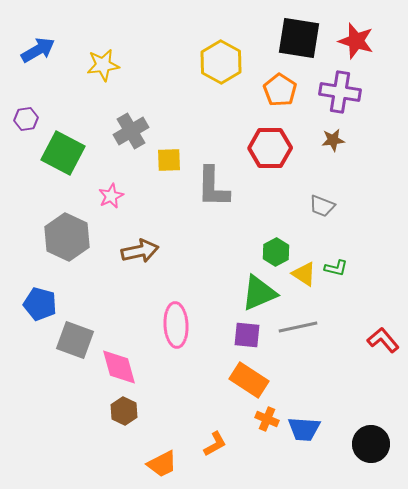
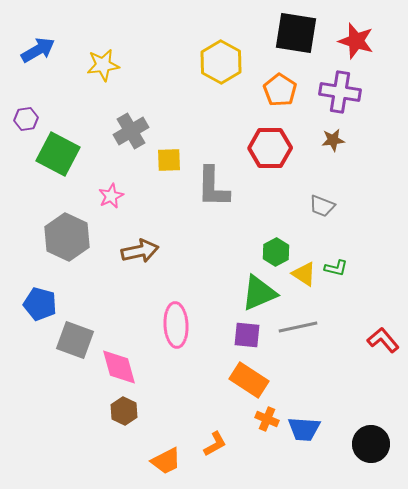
black square: moved 3 px left, 5 px up
green square: moved 5 px left, 1 px down
orange trapezoid: moved 4 px right, 3 px up
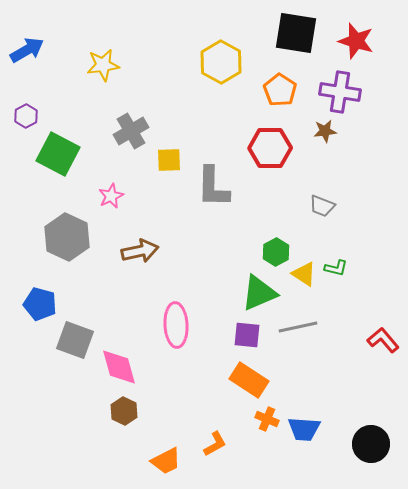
blue arrow: moved 11 px left
purple hexagon: moved 3 px up; rotated 20 degrees counterclockwise
brown star: moved 8 px left, 9 px up
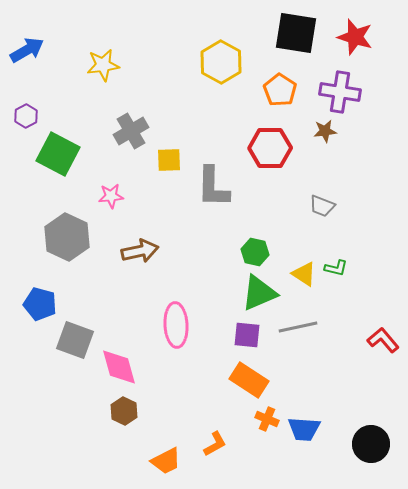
red star: moved 1 px left, 4 px up
pink star: rotated 20 degrees clockwise
green hexagon: moved 21 px left; rotated 20 degrees counterclockwise
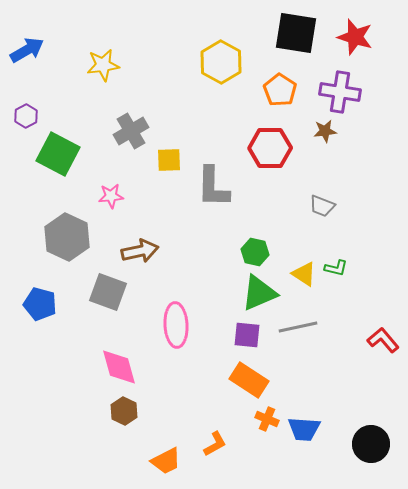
gray square: moved 33 px right, 48 px up
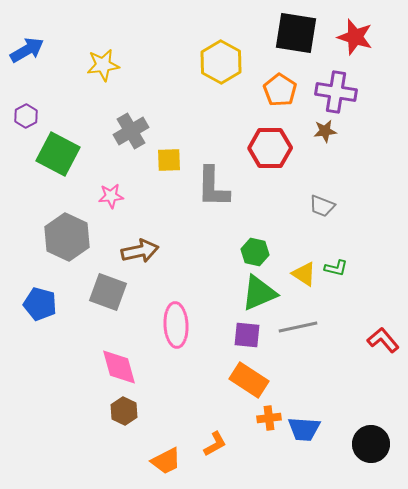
purple cross: moved 4 px left
orange cross: moved 2 px right, 1 px up; rotated 30 degrees counterclockwise
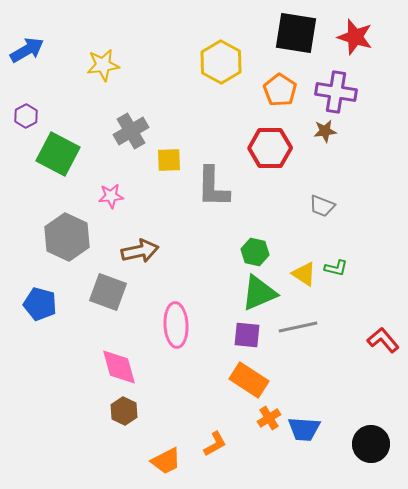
orange cross: rotated 25 degrees counterclockwise
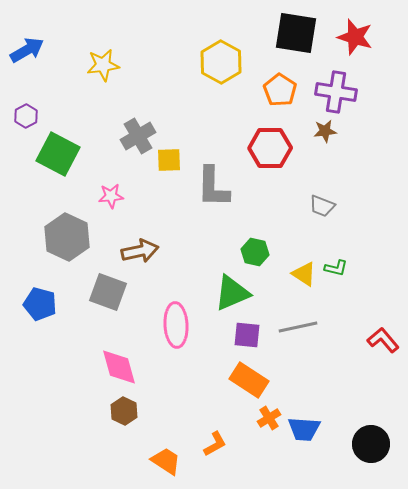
gray cross: moved 7 px right, 5 px down
green triangle: moved 27 px left
orange trapezoid: rotated 120 degrees counterclockwise
